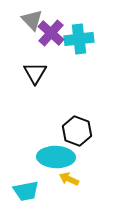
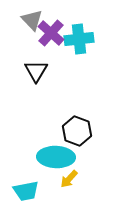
black triangle: moved 1 px right, 2 px up
yellow arrow: rotated 72 degrees counterclockwise
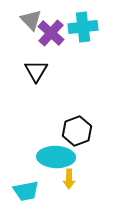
gray triangle: moved 1 px left
cyan cross: moved 4 px right, 12 px up
black hexagon: rotated 20 degrees clockwise
yellow arrow: rotated 42 degrees counterclockwise
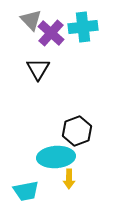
black triangle: moved 2 px right, 2 px up
cyan ellipse: rotated 6 degrees counterclockwise
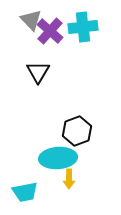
purple cross: moved 1 px left, 2 px up
black triangle: moved 3 px down
cyan ellipse: moved 2 px right, 1 px down
cyan trapezoid: moved 1 px left, 1 px down
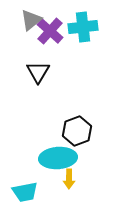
gray triangle: rotated 35 degrees clockwise
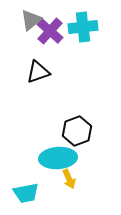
black triangle: rotated 40 degrees clockwise
yellow arrow: rotated 24 degrees counterclockwise
cyan trapezoid: moved 1 px right, 1 px down
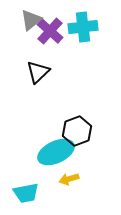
black triangle: rotated 25 degrees counterclockwise
cyan ellipse: moved 2 px left, 6 px up; rotated 21 degrees counterclockwise
yellow arrow: rotated 96 degrees clockwise
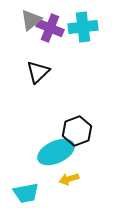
purple cross: moved 3 px up; rotated 20 degrees counterclockwise
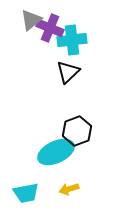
cyan cross: moved 11 px left, 13 px down
black triangle: moved 30 px right
yellow arrow: moved 10 px down
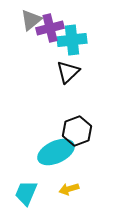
purple cross: rotated 36 degrees counterclockwise
cyan trapezoid: rotated 124 degrees clockwise
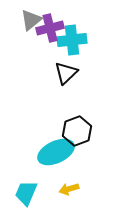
black triangle: moved 2 px left, 1 px down
